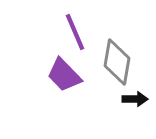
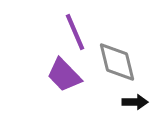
gray diamond: rotated 24 degrees counterclockwise
black arrow: moved 3 px down
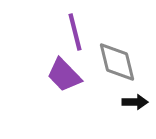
purple line: rotated 9 degrees clockwise
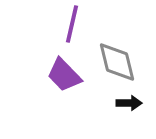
purple line: moved 3 px left, 8 px up; rotated 27 degrees clockwise
black arrow: moved 6 px left, 1 px down
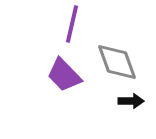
gray diamond: rotated 6 degrees counterclockwise
black arrow: moved 2 px right, 2 px up
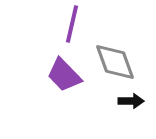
gray diamond: moved 2 px left
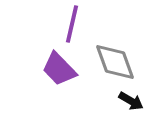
purple trapezoid: moved 5 px left, 6 px up
black arrow: rotated 30 degrees clockwise
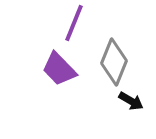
purple line: moved 2 px right, 1 px up; rotated 9 degrees clockwise
gray diamond: moved 1 px left; rotated 42 degrees clockwise
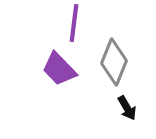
purple line: rotated 15 degrees counterclockwise
black arrow: moved 4 px left, 7 px down; rotated 30 degrees clockwise
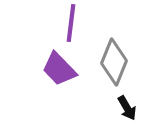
purple line: moved 3 px left
